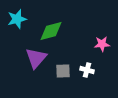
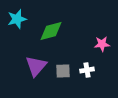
purple triangle: moved 8 px down
white cross: rotated 24 degrees counterclockwise
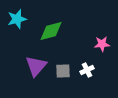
white cross: rotated 16 degrees counterclockwise
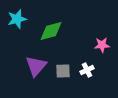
pink star: moved 1 px down
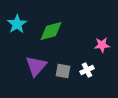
cyan star: moved 5 px down; rotated 18 degrees counterclockwise
gray square: rotated 14 degrees clockwise
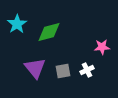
green diamond: moved 2 px left, 1 px down
pink star: moved 2 px down
purple triangle: moved 1 px left, 2 px down; rotated 20 degrees counterclockwise
gray square: rotated 21 degrees counterclockwise
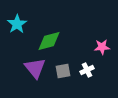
green diamond: moved 9 px down
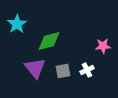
pink star: moved 1 px right, 1 px up
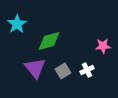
gray square: rotated 21 degrees counterclockwise
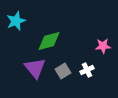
cyan star: moved 1 px left, 3 px up; rotated 12 degrees clockwise
